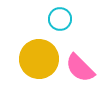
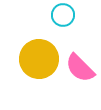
cyan circle: moved 3 px right, 4 px up
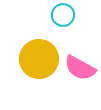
pink semicircle: rotated 16 degrees counterclockwise
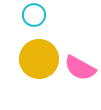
cyan circle: moved 29 px left
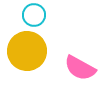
yellow circle: moved 12 px left, 8 px up
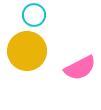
pink semicircle: rotated 56 degrees counterclockwise
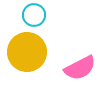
yellow circle: moved 1 px down
